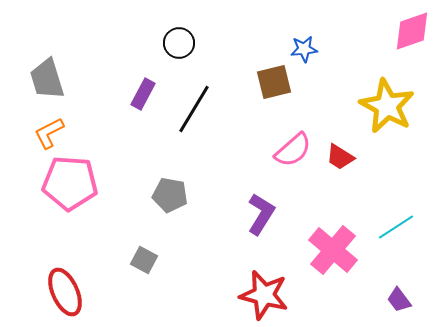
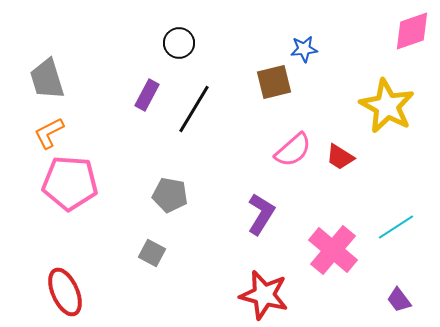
purple rectangle: moved 4 px right, 1 px down
gray square: moved 8 px right, 7 px up
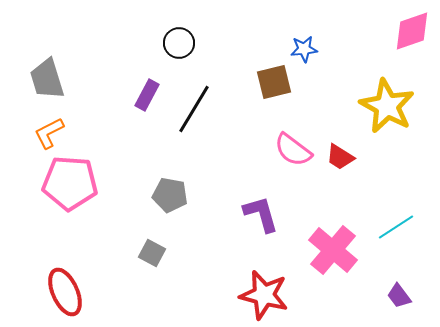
pink semicircle: rotated 78 degrees clockwise
purple L-shape: rotated 48 degrees counterclockwise
purple trapezoid: moved 4 px up
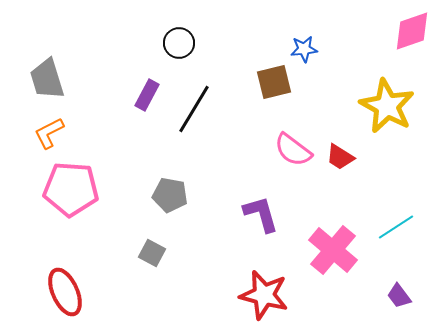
pink pentagon: moved 1 px right, 6 px down
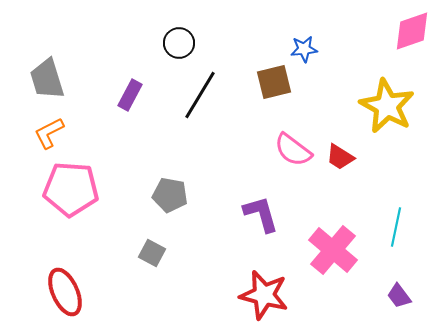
purple rectangle: moved 17 px left
black line: moved 6 px right, 14 px up
cyan line: rotated 45 degrees counterclockwise
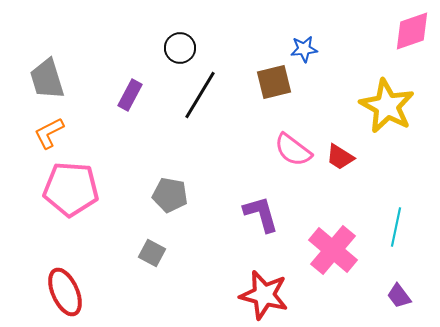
black circle: moved 1 px right, 5 px down
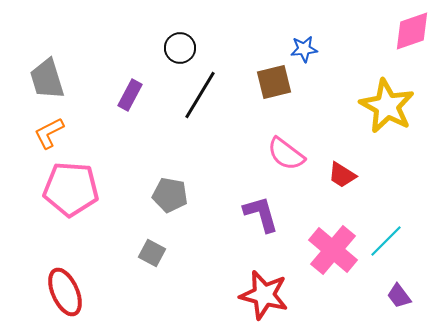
pink semicircle: moved 7 px left, 4 px down
red trapezoid: moved 2 px right, 18 px down
cyan line: moved 10 px left, 14 px down; rotated 33 degrees clockwise
